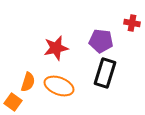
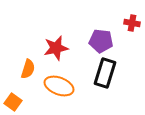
orange semicircle: moved 13 px up
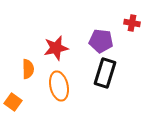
orange semicircle: rotated 18 degrees counterclockwise
orange ellipse: rotated 56 degrees clockwise
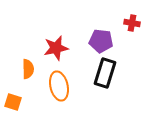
orange square: rotated 18 degrees counterclockwise
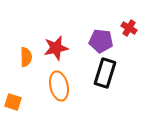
red cross: moved 3 px left, 5 px down; rotated 21 degrees clockwise
orange semicircle: moved 2 px left, 12 px up
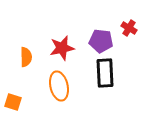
red star: moved 6 px right
black rectangle: rotated 20 degrees counterclockwise
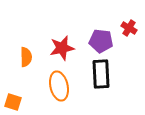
black rectangle: moved 4 px left, 1 px down
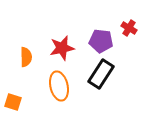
black rectangle: rotated 36 degrees clockwise
